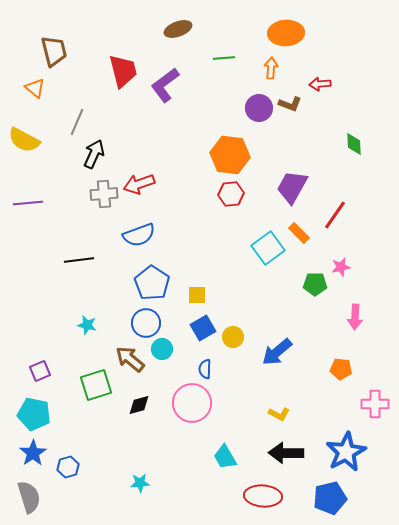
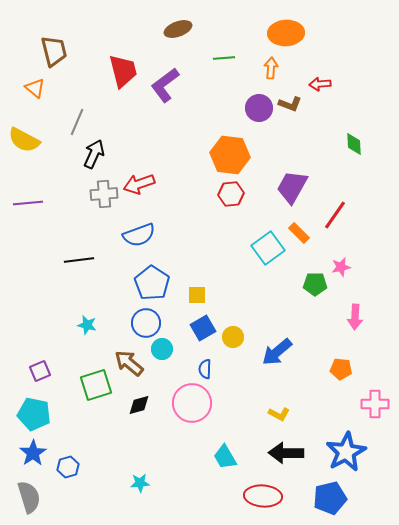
brown arrow at (130, 359): moved 1 px left, 4 px down
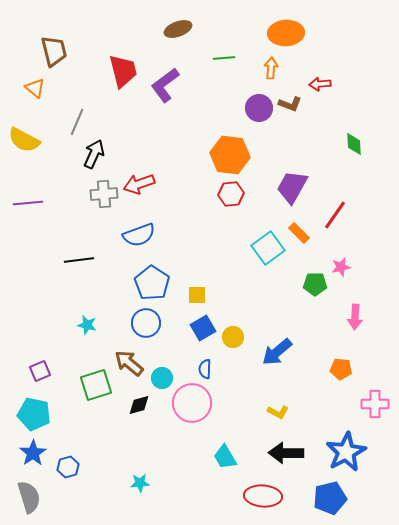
cyan circle at (162, 349): moved 29 px down
yellow L-shape at (279, 414): moved 1 px left, 2 px up
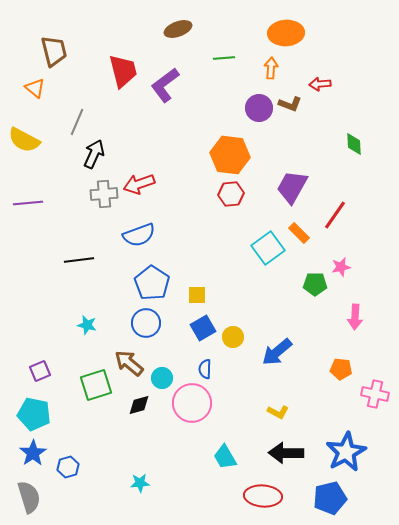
pink cross at (375, 404): moved 10 px up; rotated 12 degrees clockwise
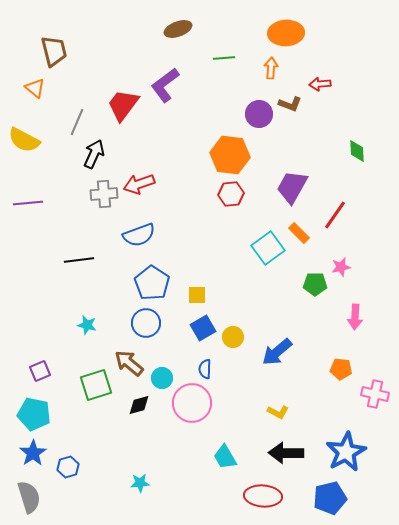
red trapezoid at (123, 71): moved 34 px down; rotated 129 degrees counterclockwise
purple circle at (259, 108): moved 6 px down
green diamond at (354, 144): moved 3 px right, 7 px down
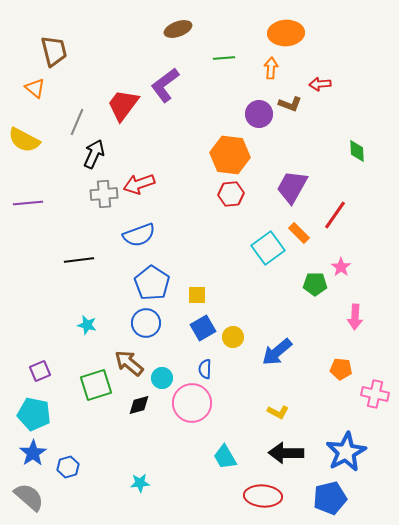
pink star at (341, 267): rotated 24 degrees counterclockwise
gray semicircle at (29, 497): rotated 32 degrees counterclockwise
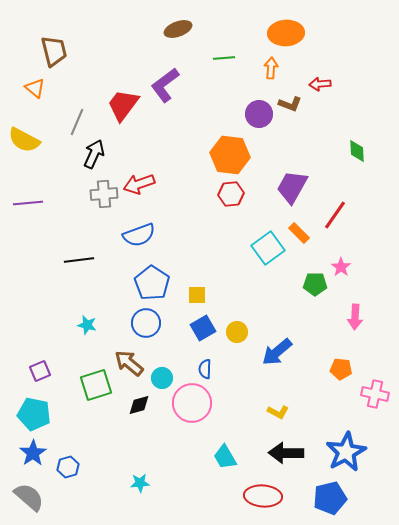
yellow circle at (233, 337): moved 4 px right, 5 px up
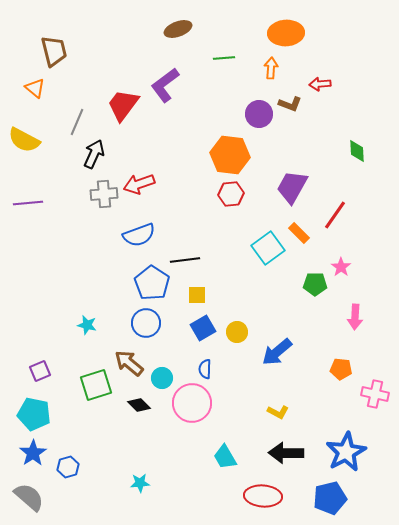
black line at (79, 260): moved 106 px right
black diamond at (139, 405): rotated 60 degrees clockwise
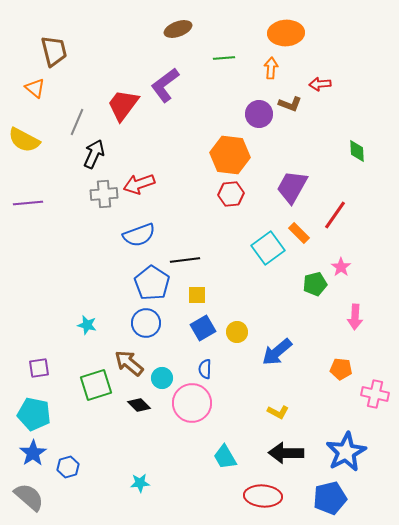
green pentagon at (315, 284): rotated 15 degrees counterclockwise
purple square at (40, 371): moved 1 px left, 3 px up; rotated 15 degrees clockwise
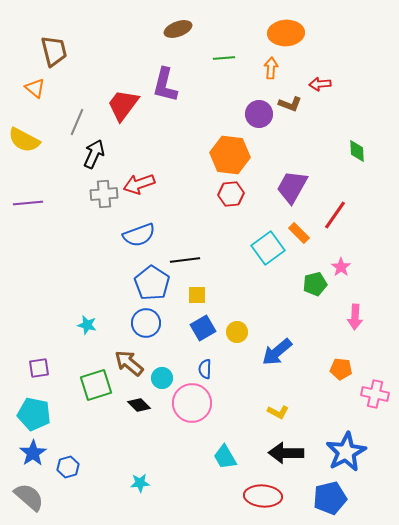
purple L-shape at (165, 85): rotated 39 degrees counterclockwise
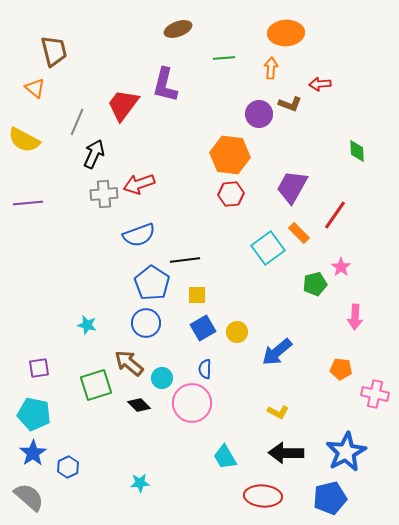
blue hexagon at (68, 467): rotated 10 degrees counterclockwise
